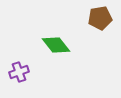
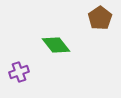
brown pentagon: rotated 25 degrees counterclockwise
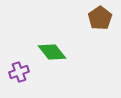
green diamond: moved 4 px left, 7 px down
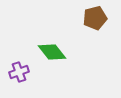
brown pentagon: moved 5 px left; rotated 20 degrees clockwise
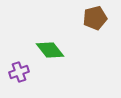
green diamond: moved 2 px left, 2 px up
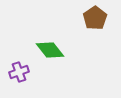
brown pentagon: rotated 20 degrees counterclockwise
